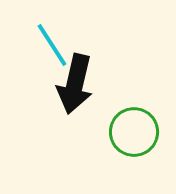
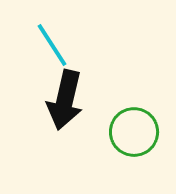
black arrow: moved 10 px left, 16 px down
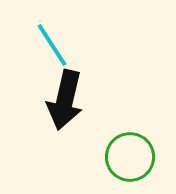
green circle: moved 4 px left, 25 px down
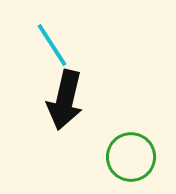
green circle: moved 1 px right
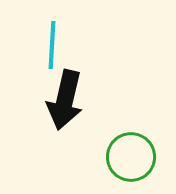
cyan line: rotated 36 degrees clockwise
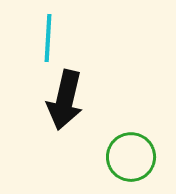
cyan line: moved 4 px left, 7 px up
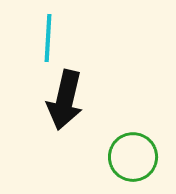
green circle: moved 2 px right
